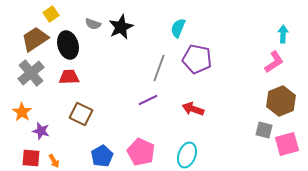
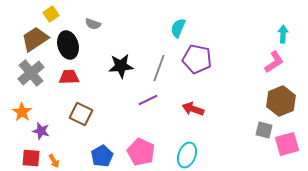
black star: moved 39 px down; rotated 20 degrees clockwise
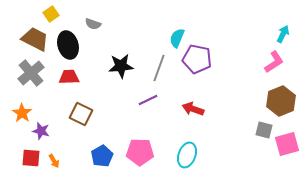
cyan semicircle: moved 1 px left, 10 px down
cyan arrow: rotated 24 degrees clockwise
brown trapezoid: rotated 60 degrees clockwise
orange star: moved 1 px down
pink pentagon: moved 1 px left; rotated 24 degrees counterclockwise
